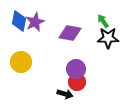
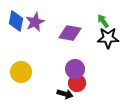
blue diamond: moved 3 px left
yellow circle: moved 10 px down
purple circle: moved 1 px left
red circle: moved 1 px down
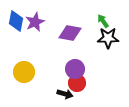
yellow circle: moved 3 px right
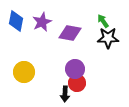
purple star: moved 7 px right
black arrow: rotated 77 degrees clockwise
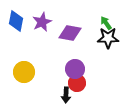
green arrow: moved 3 px right, 2 px down
black arrow: moved 1 px right, 1 px down
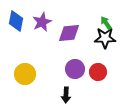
purple diamond: moved 1 px left; rotated 15 degrees counterclockwise
black star: moved 3 px left
yellow circle: moved 1 px right, 2 px down
red circle: moved 21 px right, 11 px up
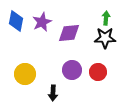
green arrow: moved 5 px up; rotated 40 degrees clockwise
purple circle: moved 3 px left, 1 px down
black arrow: moved 13 px left, 2 px up
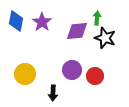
green arrow: moved 9 px left
purple star: rotated 12 degrees counterclockwise
purple diamond: moved 8 px right, 2 px up
black star: rotated 20 degrees clockwise
red circle: moved 3 px left, 4 px down
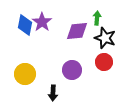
blue diamond: moved 9 px right, 4 px down
red circle: moved 9 px right, 14 px up
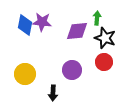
purple star: rotated 30 degrees counterclockwise
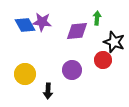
blue diamond: rotated 40 degrees counterclockwise
black star: moved 9 px right, 4 px down
red circle: moved 1 px left, 2 px up
black arrow: moved 5 px left, 2 px up
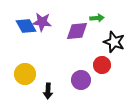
green arrow: rotated 80 degrees clockwise
blue diamond: moved 1 px right, 1 px down
red circle: moved 1 px left, 5 px down
purple circle: moved 9 px right, 10 px down
